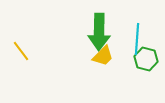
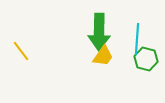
yellow trapezoid: rotated 10 degrees counterclockwise
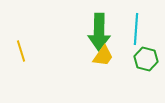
cyan line: moved 1 px left, 10 px up
yellow line: rotated 20 degrees clockwise
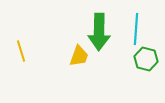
yellow trapezoid: moved 24 px left; rotated 15 degrees counterclockwise
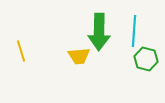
cyan line: moved 2 px left, 2 px down
yellow trapezoid: rotated 65 degrees clockwise
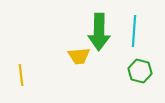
yellow line: moved 24 px down; rotated 10 degrees clockwise
green hexagon: moved 6 px left, 12 px down
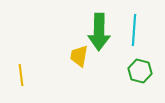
cyan line: moved 1 px up
yellow trapezoid: rotated 105 degrees clockwise
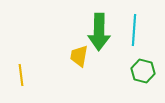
green hexagon: moved 3 px right
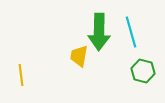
cyan line: moved 3 px left, 2 px down; rotated 20 degrees counterclockwise
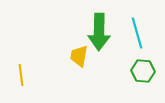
cyan line: moved 6 px right, 1 px down
green hexagon: rotated 10 degrees counterclockwise
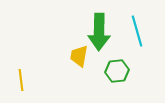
cyan line: moved 2 px up
green hexagon: moved 26 px left; rotated 10 degrees counterclockwise
yellow line: moved 5 px down
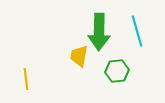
yellow line: moved 5 px right, 1 px up
